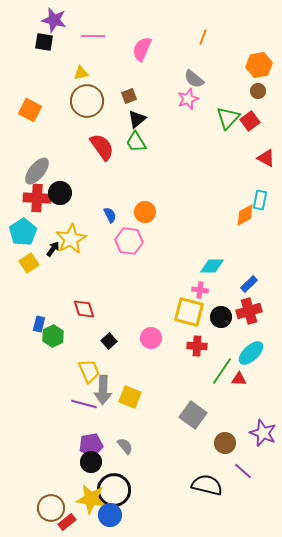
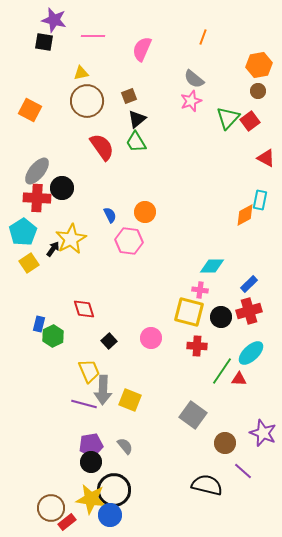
pink star at (188, 99): moved 3 px right, 2 px down
black circle at (60, 193): moved 2 px right, 5 px up
yellow square at (130, 397): moved 3 px down
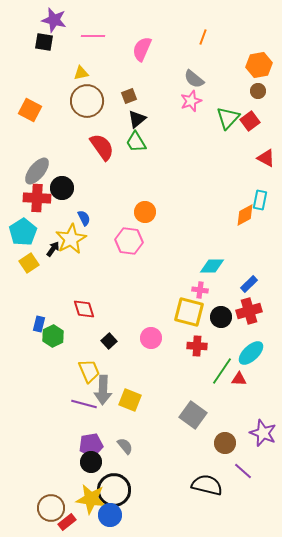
blue semicircle at (110, 215): moved 26 px left, 3 px down
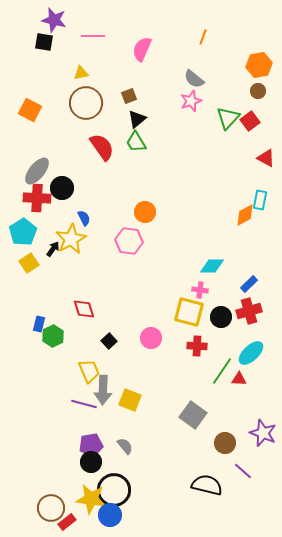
brown circle at (87, 101): moved 1 px left, 2 px down
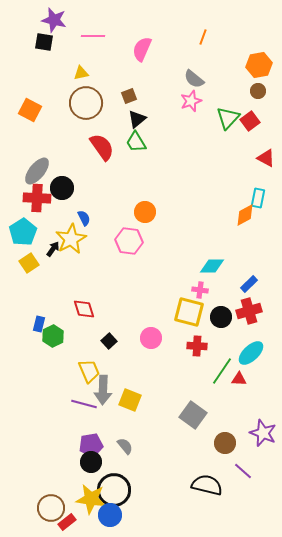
cyan rectangle at (260, 200): moved 2 px left, 2 px up
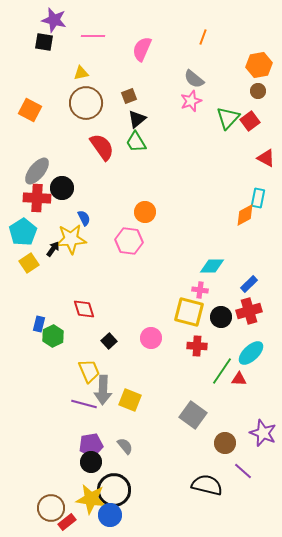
yellow star at (71, 239): rotated 24 degrees clockwise
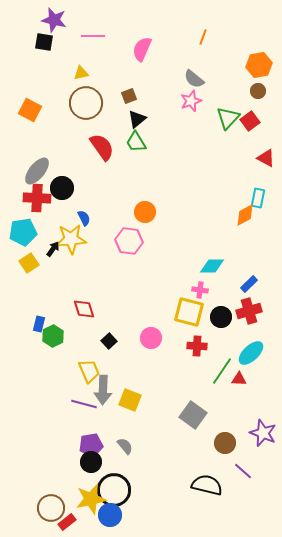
cyan pentagon at (23, 232): rotated 24 degrees clockwise
yellow star at (91, 499): rotated 20 degrees counterclockwise
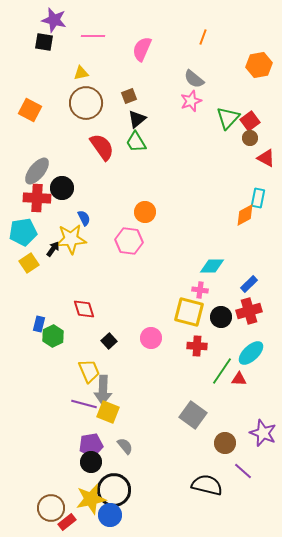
brown circle at (258, 91): moved 8 px left, 47 px down
yellow square at (130, 400): moved 22 px left, 12 px down
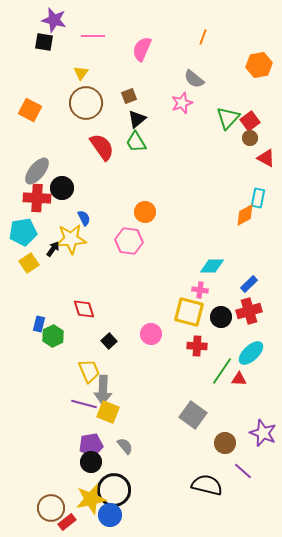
yellow triangle at (81, 73): rotated 42 degrees counterclockwise
pink star at (191, 101): moved 9 px left, 2 px down
pink circle at (151, 338): moved 4 px up
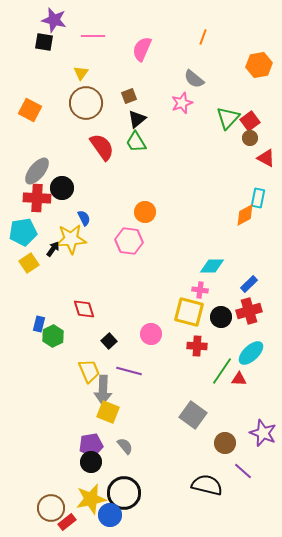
purple line at (84, 404): moved 45 px right, 33 px up
black circle at (114, 490): moved 10 px right, 3 px down
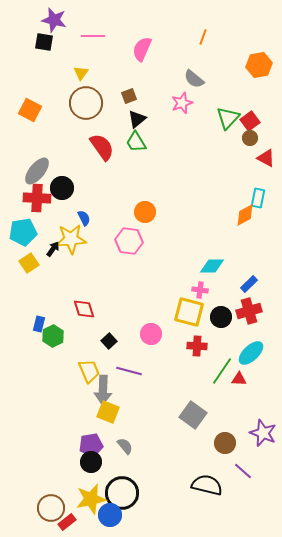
black circle at (124, 493): moved 2 px left
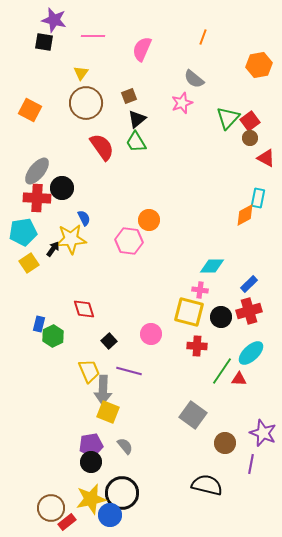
orange circle at (145, 212): moved 4 px right, 8 px down
purple line at (243, 471): moved 8 px right, 7 px up; rotated 60 degrees clockwise
